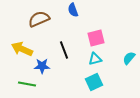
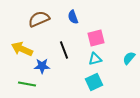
blue semicircle: moved 7 px down
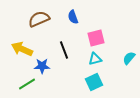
green line: rotated 42 degrees counterclockwise
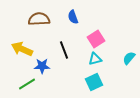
brown semicircle: rotated 20 degrees clockwise
pink square: moved 1 px down; rotated 18 degrees counterclockwise
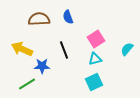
blue semicircle: moved 5 px left
cyan semicircle: moved 2 px left, 9 px up
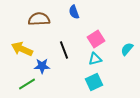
blue semicircle: moved 6 px right, 5 px up
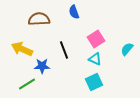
cyan triangle: rotated 40 degrees clockwise
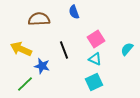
yellow arrow: moved 1 px left
blue star: rotated 14 degrees clockwise
green line: moved 2 px left; rotated 12 degrees counterclockwise
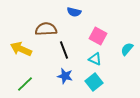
blue semicircle: rotated 56 degrees counterclockwise
brown semicircle: moved 7 px right, 10 px down
pink square: moved 2 px right, 3 px up; rotated 30 degrees counterclockwise
blue star: moved 23 px right, 10 px down
cyan square: rotated 12 degrees counterclockwise
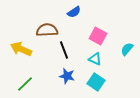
blue semicircle: rotated 48 degrees counterclockwise
brown semicircle: moved 1 px right, 1 px down
blue star: moved 2 px right
cyan square: moved 2 px right; rotated 18 degrees counterclockwise
